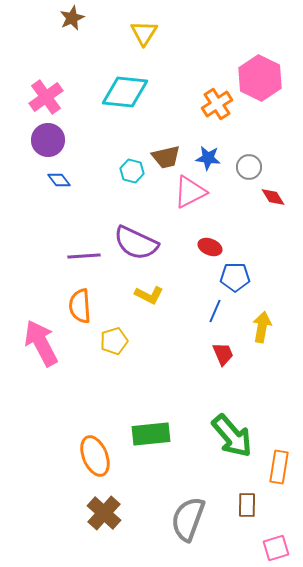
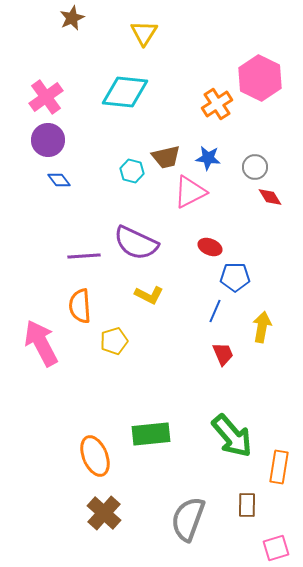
gray circle: moved 6 px right
red diamond: moved 3 px left
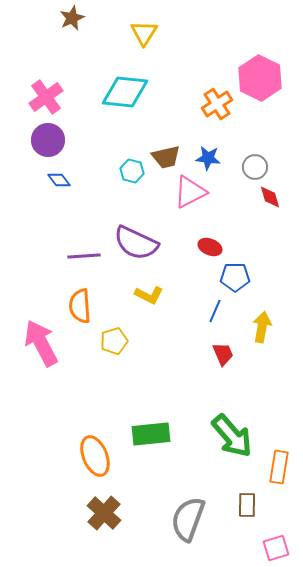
red diamond: rotated 15 degrees clockwise
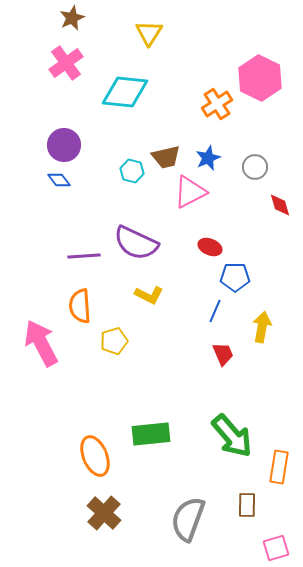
yellow triangle: moved 5 px right
pink cross: moved 20 px right, 34 px up
purple circle: moved 16 px right, 5 px down
blue star: rotated 30 degrees counterclockwise
red diamond: moved 10 px right, 8 px down
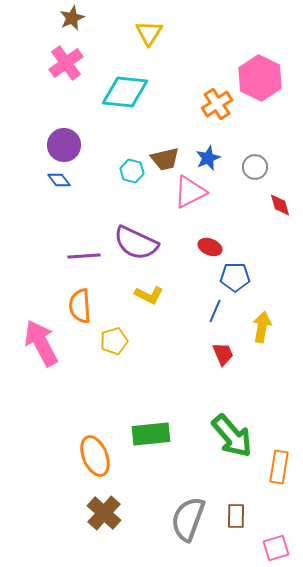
brown trapezoid: moved 1 px left, 2 px down
brown rectangle: moved 11 px left, 11 px down
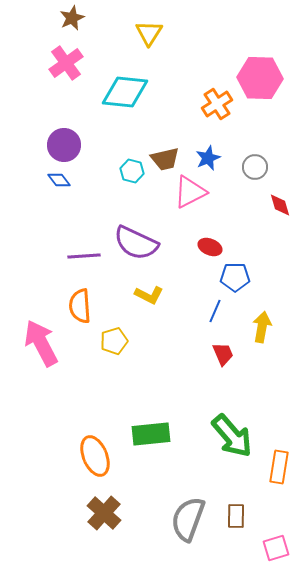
pink hexagon: rotated 24 degrees counterclockwise
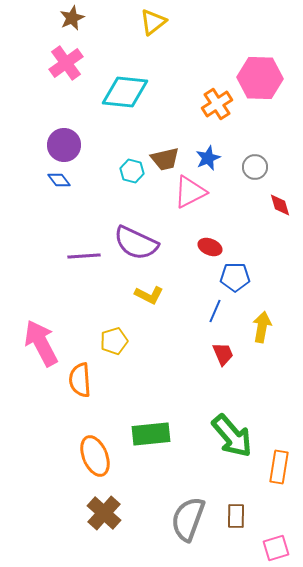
yellow triangle: moved 4 px right, 11 px up; rotated 20 degrees clockwise
orange semicircle: moved 74 px down
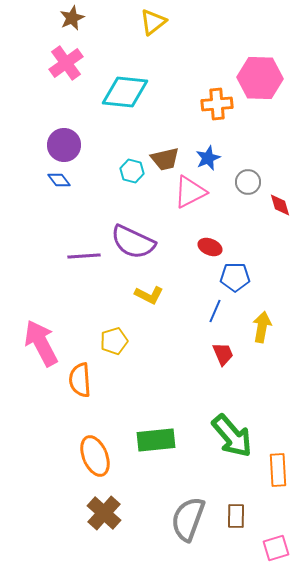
orange cross: rotated 28 degrees clockwise
gray circle: moved 7 px left, 15 px down
purple semicircle: moved 3 px left, 1 px up
green rectangle: moved 5 px right, 6 px down
orange rectangle: moved 1 px left, 3 px down; rotated 12 degrees counterclockwise
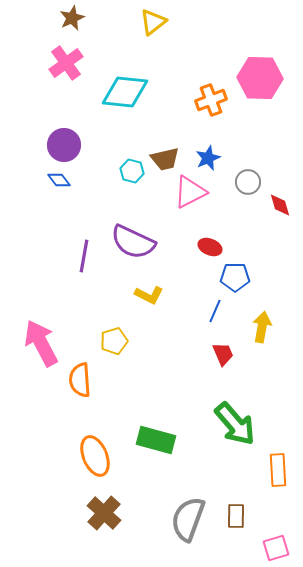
orange cross: moved 6 px left, 4 px up; rotated 16 degrees counterclockwise
purple line: rotated 76 degrees counterclockwise
green arrow: moved 3 px right, 12 px up
green rectangle: rotated 21 degrees clockwise
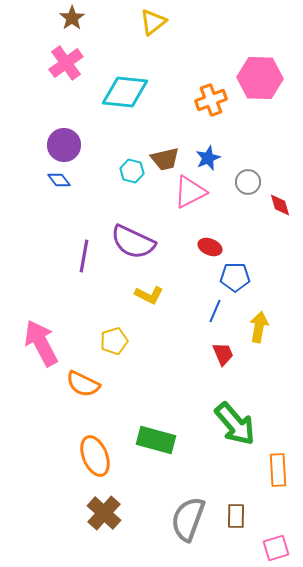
brown star: rotated 10 degrees counterclockwise
yellow arrow: moved 3 px left
orange semicircle: moved 3 px right, 4 px down; rotated 60 degrees counterclockwise
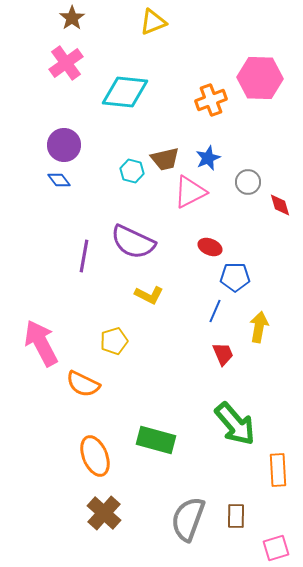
yellow triangle: rotated 16 degrees clockwise
